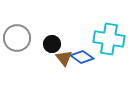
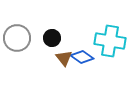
cyan cross: moved 1 px right, 2 px down
black circle: moved 6 px up
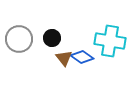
gray circle: moved 2 px right, 1 px down
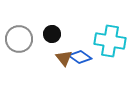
black circle: moved 4 px up
blue diamond: moved 2 px left
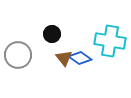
gray circle: moved 1 px left, 16 px down
blue diamond: moved 1 px down
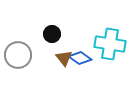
cyan cross: moved 3 px down
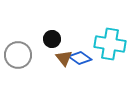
black circle: moved 5 px down
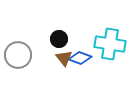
black circle: moved 7 px right
blue diamond: rotated 15 degrees counterclockwise
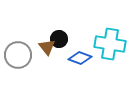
brown triangle: moved 17 px left, 11 px up
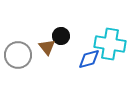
black circle: moved 2 px right, 3 px up
blue diamond: moved 9 px right, 1 px down; rotated 35 degrees counterclockwise
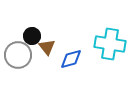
black circle: moved 29 px left
blue diamond: moved 18 px left
